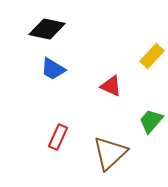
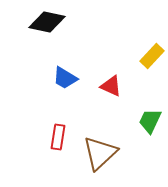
black diamond: moved 7 px up
blue trapezoid: moved 12 px right, 9 px down
green trapezoid: moved 1 px left; rotated 16 degrees counterclockwise
red rectangle: rotated 15 degrees counterclockwise
brown triangle: moved 10 px left
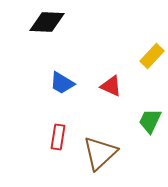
black diamond: rotated 9 degrees counterclockwise
blue trapezoid: moved 3 px left, 5 px down
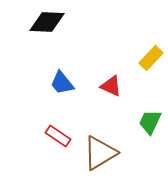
yellow rectangle: moved 1 px left, 2 px down
blue trapezoid: rotated 20 degrees clockwise
green trapezoid: moved 1 px down
red rectangle: moved 1 px up; rotated 65 degrees counterclockwise
brown triangle: rotated 12 degrees clockwise
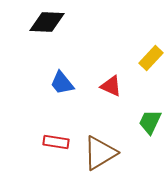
red rectangle: moved 2 px left, 6 px down; rotated 25 degrees counterclockwise
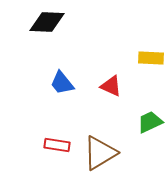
yellow rectangle: rotated 50 degrees clockwise
green trapezoid: rotated 40 degrees clockwise
red rectangle: moved 1 px right, 3 px down
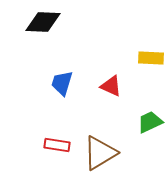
black diamond: moved 4 px left
blue trapezoid: rotated 56 degrees clockwise
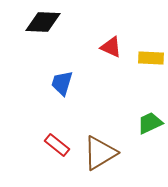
red triangle: moved 39 px up
green trapezoid: moved 1 px down
red rectangle: rotated 30 degrees clockwise
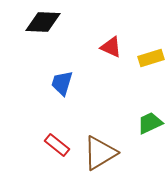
yellow rectangle: rotated 20 degrees counterclockwise
